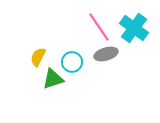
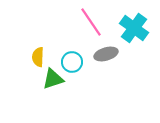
pink line: moved 8 px left, 5 px up
yellow semicircle: rotated 24 degrees counterclockwise
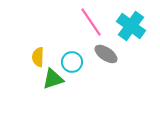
cyan cross: moved 3 px left, 2 px up
gray ellipse: rotated 50 degrees clockwise
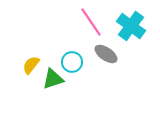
yellow semicircle: moved 7 px left, 8 px down; rotated 36 degrees clockwise
